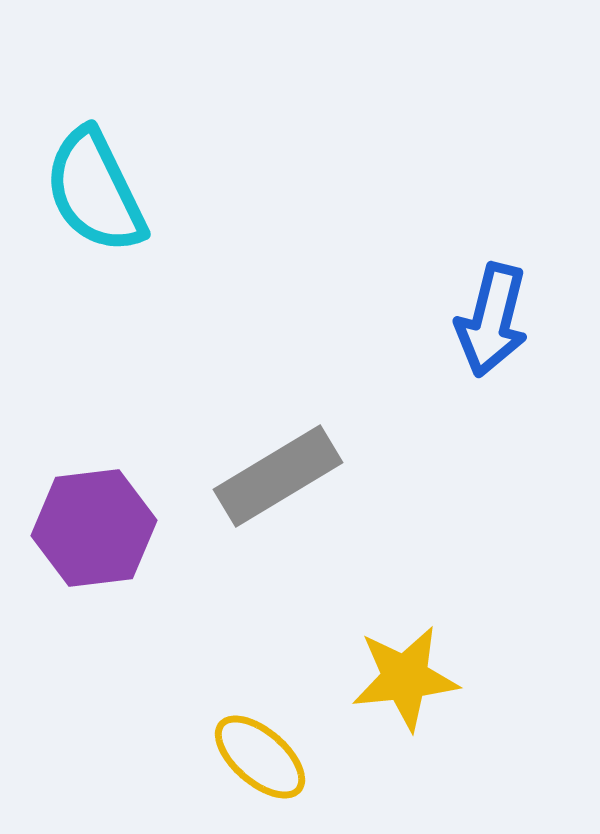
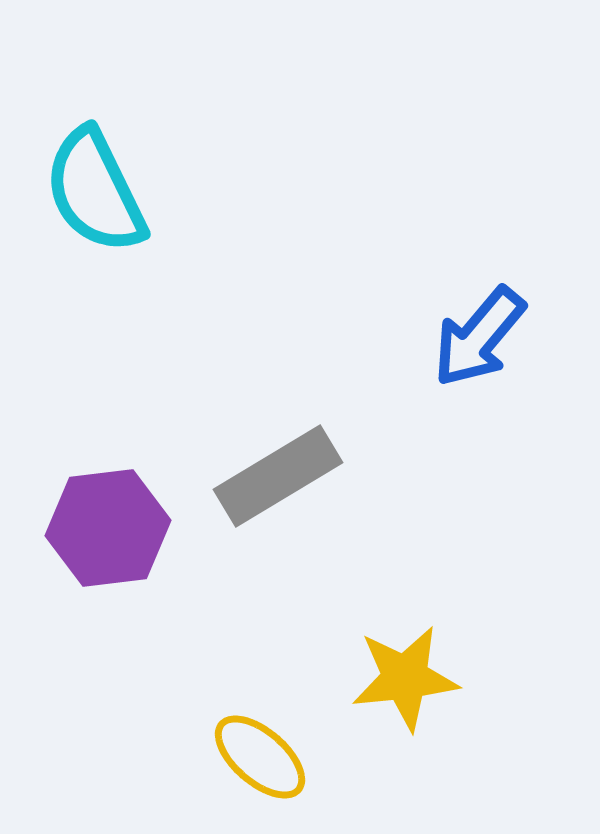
blue arrow: moved 13 px left, 17 px down; rotated 26 degrees clockwise
purple hexagon: moved 14 px right
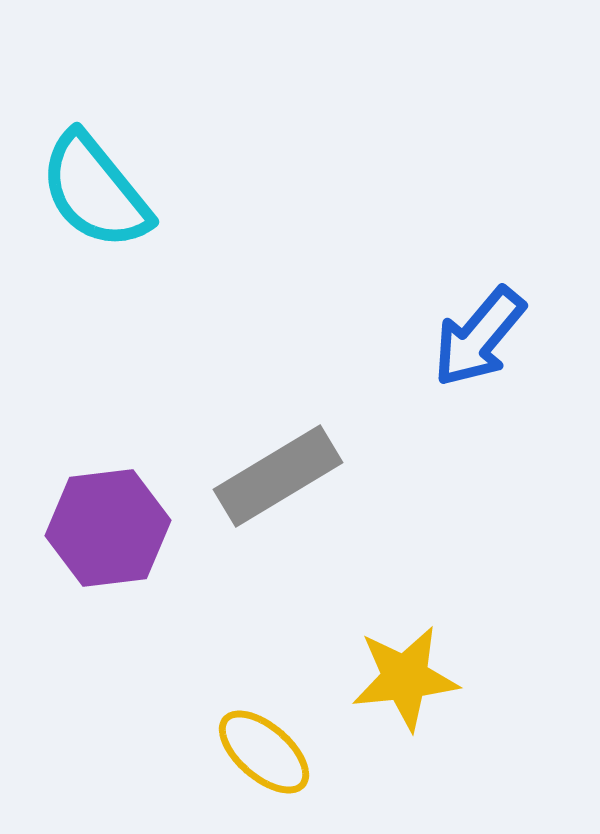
cyan semicircle: rotated 13 degrees counterclockwise
yellow ellipse: moved 4 px right, 5 px up
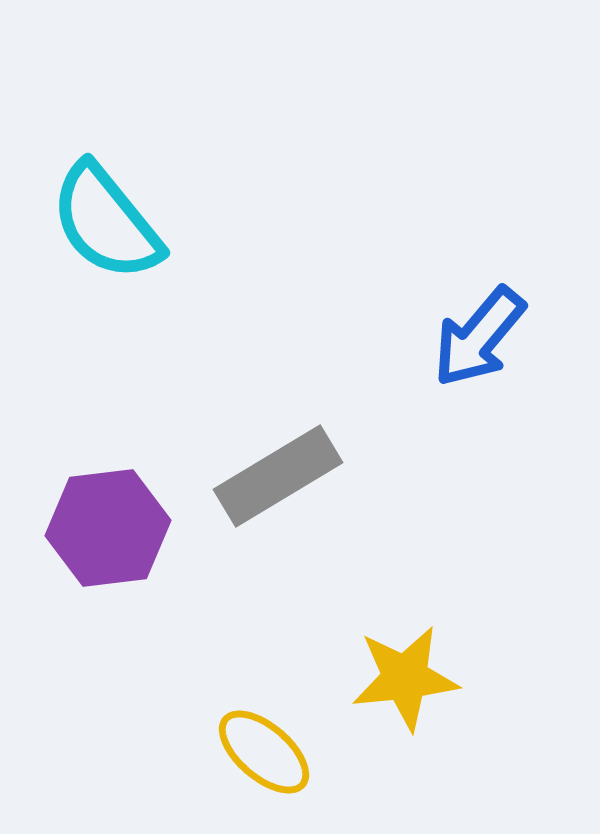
cyan semicircle: moved 11 px right, 31 px down
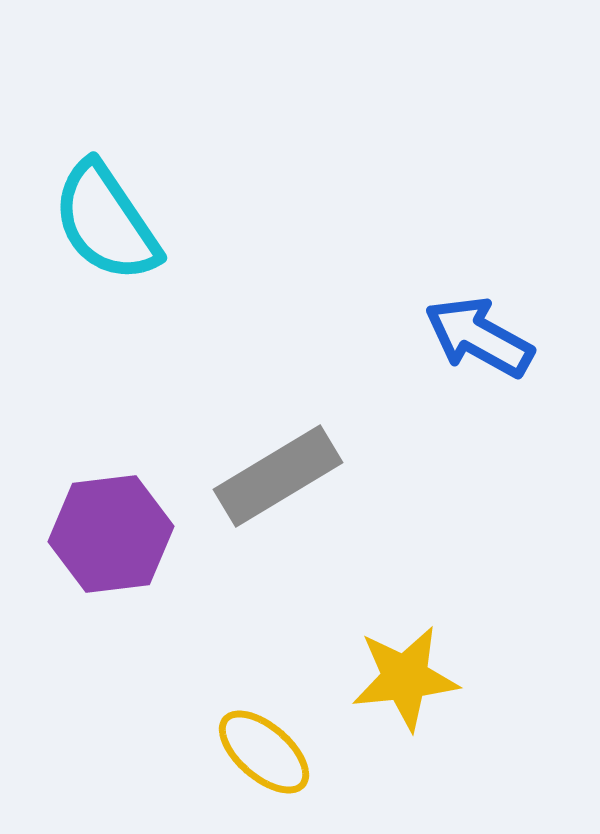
cyan semicircle: rotated 5 degrees clockwise
blue arrow: rotated 79 degrees clockwise
purple hexagon: moved 3 px right, 6 px down
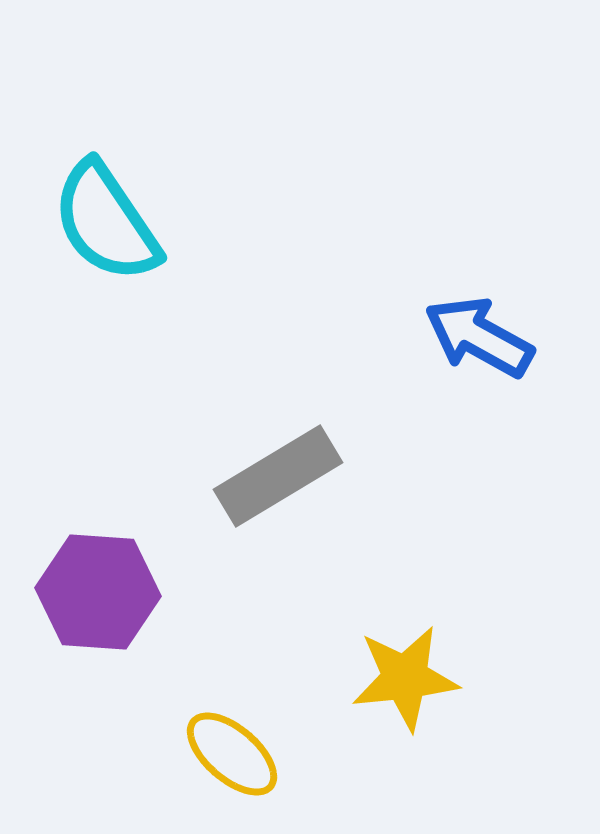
purple hexagon: moved 13 px left, 58 px down; rotated 11 degrees clockwise
yellow ellipse: moved 32 px left, 2 px down
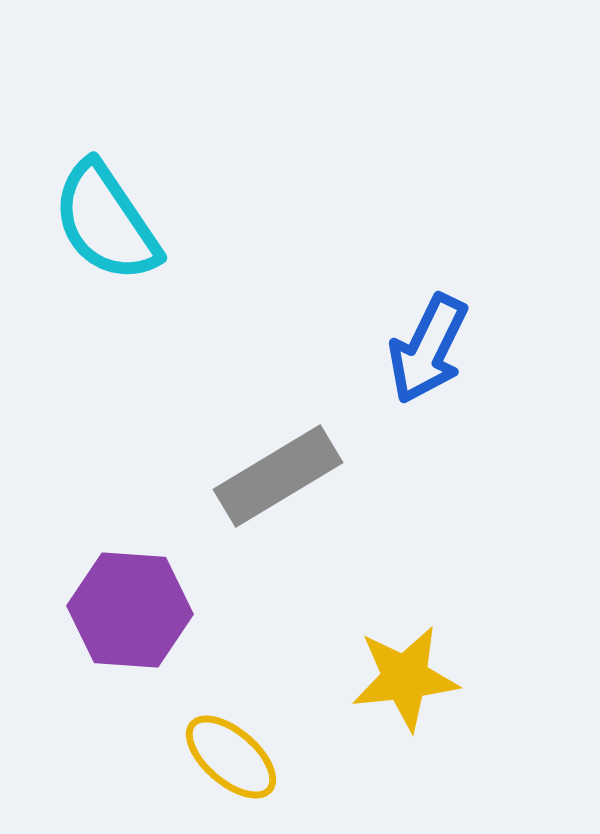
blue arrow: moved 51 px left, 12 px down; rotated 93 degrees counterclockwise
purple hexagon: moved 32 px right, 18 px down
yellow ellipse: moved 1 px left, 3 px down
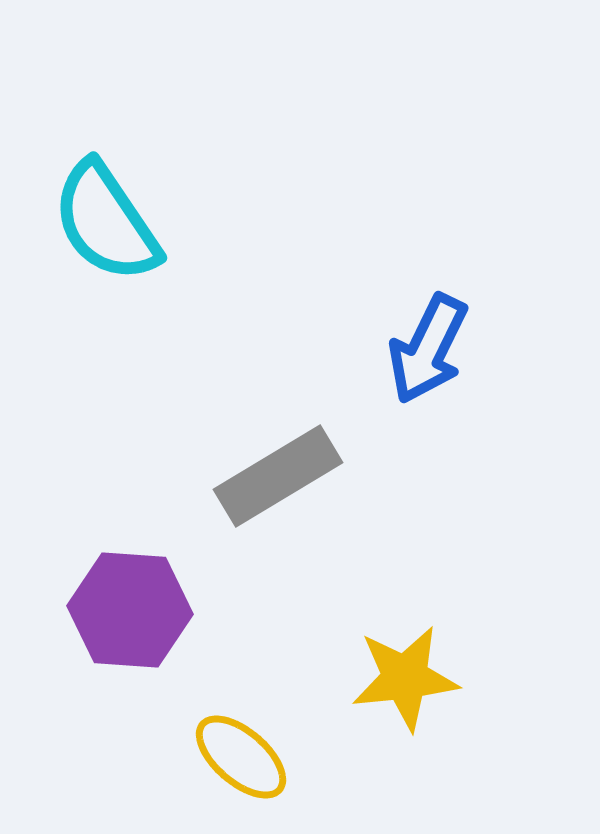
yellow ellipse: moved 10 px right
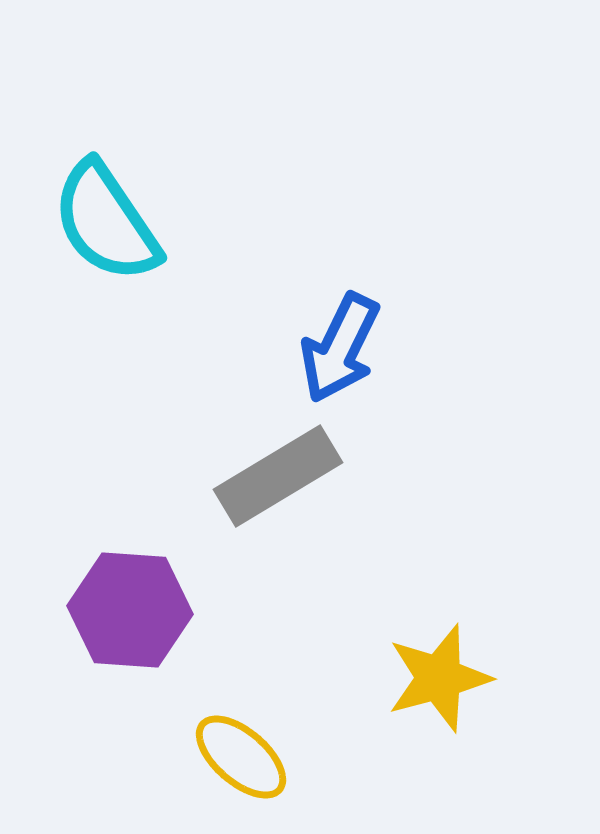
blue arrow: moved 88 px left, 1 px up
yellow star: moved 34 px right; rotated 9 degrees counterclockwise
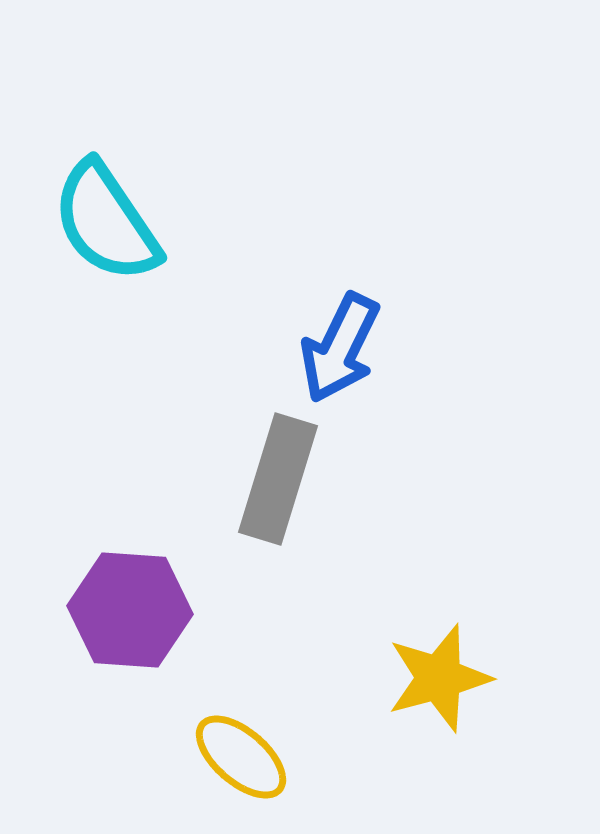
gray rectangle: moved 3 px down; rotated 42 degrees counterclockwise
